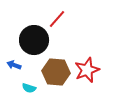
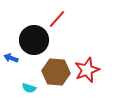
blue arrow: moved 3 px left, 7 px up
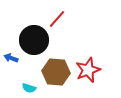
red star: moved 1 px right
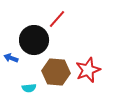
cyan semicircle: rotated 24 degrees counterclockwise
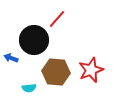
red star: moved 3 px right
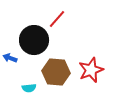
blue arrow: moved 1 px left
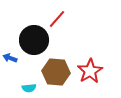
red star: moved 1 px left, 1 px down; rotated 10 degrees counterclockwise
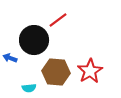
red line: moved 1 px right, 1 px down; rotated 12 degrees clockwise
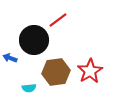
brown hexagon: rotated 12 degrees counterclockwise
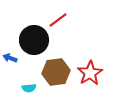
red star: moved 2 px down
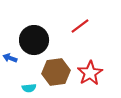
red line: moved 22 px right, 6 px down
